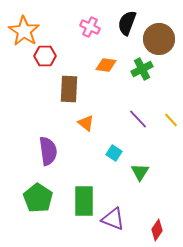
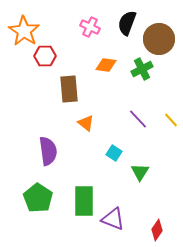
brown rectangle: rotated 8 degrees counterclockwise
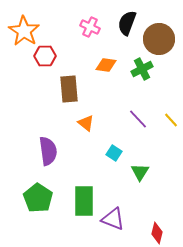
red diamond: moved 3 px down; rotated 20 degrees counterclockwise
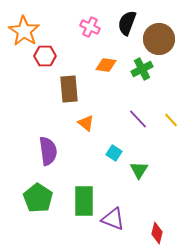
green triangle: moved 1 px left, 2 px up
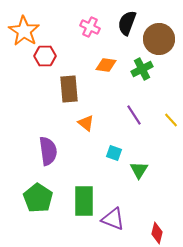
purple line: moved 4 px left, 4 px up; rotated 10 degrees clockwise
cyan square: rotated 14 degrees counterclockwise
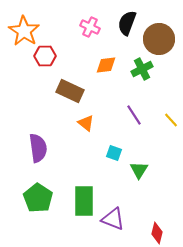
orange diamond: rotated 15 degrees counterclockwise
brown rectangle: moved 1 px right, 2 px down; rotated 60 degrees counterclockwise
purple semicircle: moved 10 px left, 3 px up
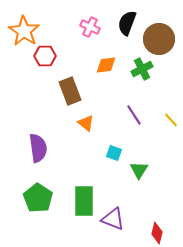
brown rectangle: rotated 44 degrees clockwise
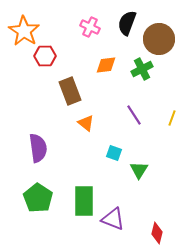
yellow line: moved 1 px right, 2 px up; rotated 63 degrees clockwise
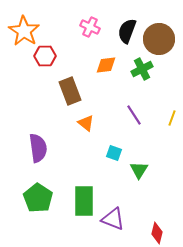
black semicircle: moved 8 px down
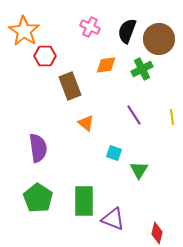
brown rectangle: moved 5 px up
yellow line: moved 1 px up; rotated 28 degrees counterclockwise
